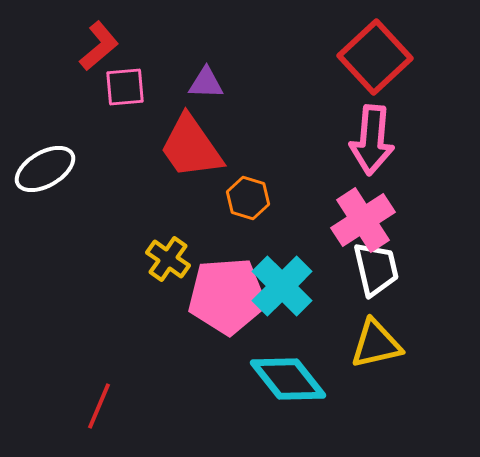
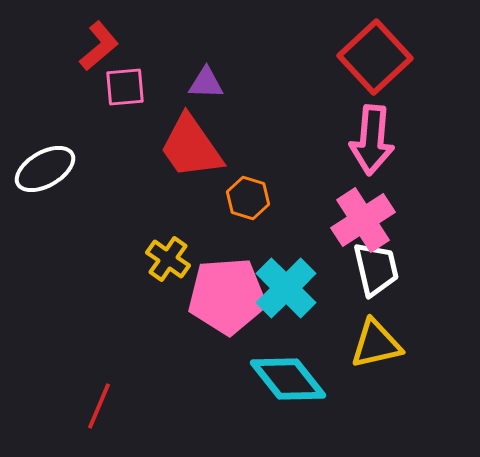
cyan cross: moved 4 px right, 2 px down
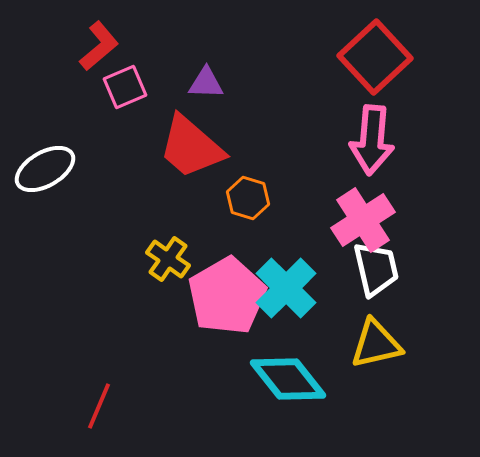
pink square: rotated 18 degrees counterclockwise
red trapezoid: rotated 14 degrees counterclockwise
pink pentagon: rotated 26 degrees counterclockwise
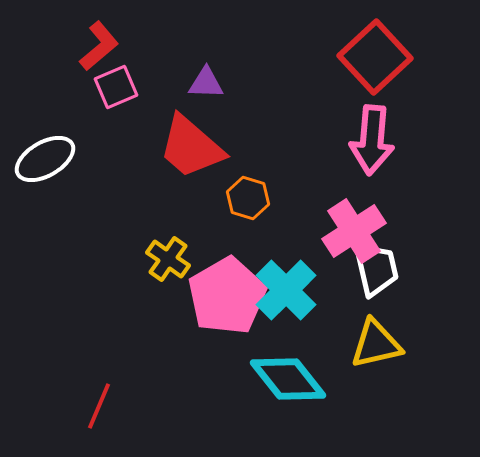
pink square: moved 9 px left
white ellipse: moved 10 px up
pink cross: moved 9 px left, 11 px down
cyan cross: moved 2 px down
